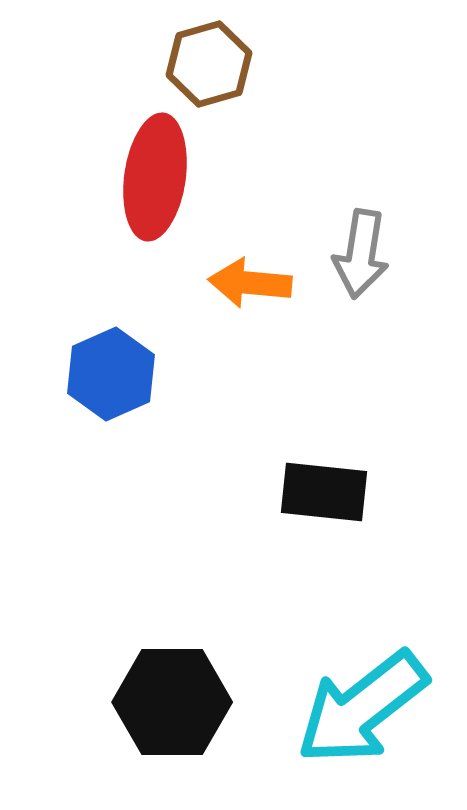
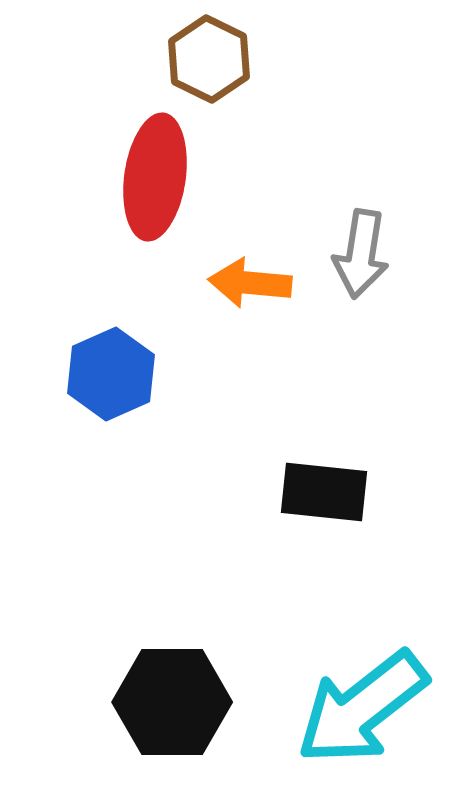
brown hexagon: moved 5 px up; rotated 18 degrees counterclockwise
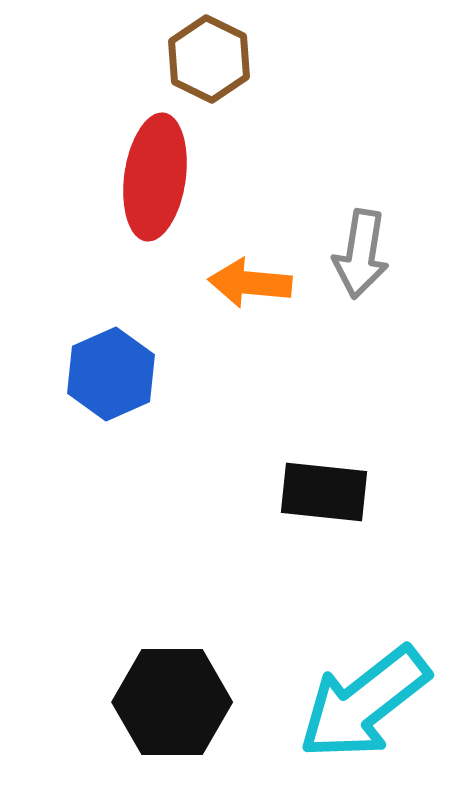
cyan arrow: moved 2 px right, 5 px up
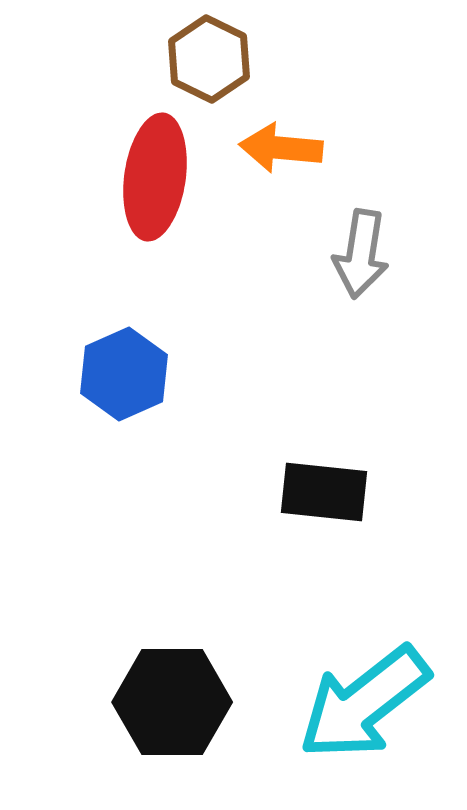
orange arrow: moved 31 px right, 135 px up
blue hexagon: moved 13 px right
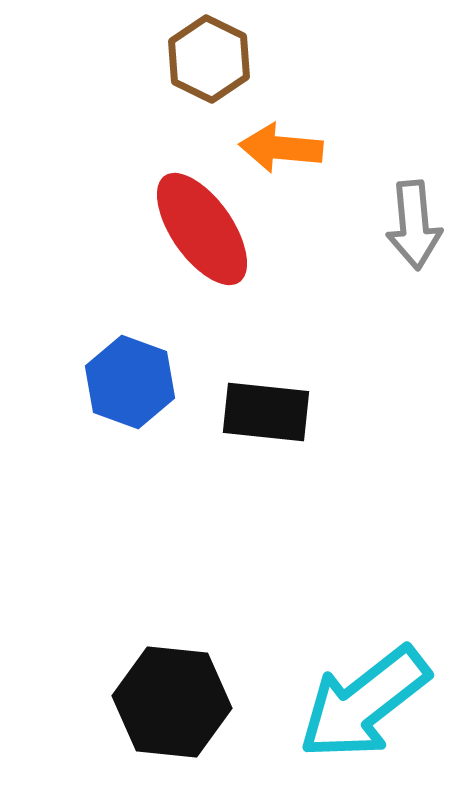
red ellipse: moved 47 px right, 52 px down; rotated 43 degrees counterclockwise
gray arrow: moved 53 px right, 29 px up; rotated 14 degrees counterclockwise
blue hexagon: moved 6 px right, 8 px down; rotated 16 degrees counterclockwise
black rectangle: moved 58 px left, 80 px up
black hexagon: rotated 6 degrees clockwise
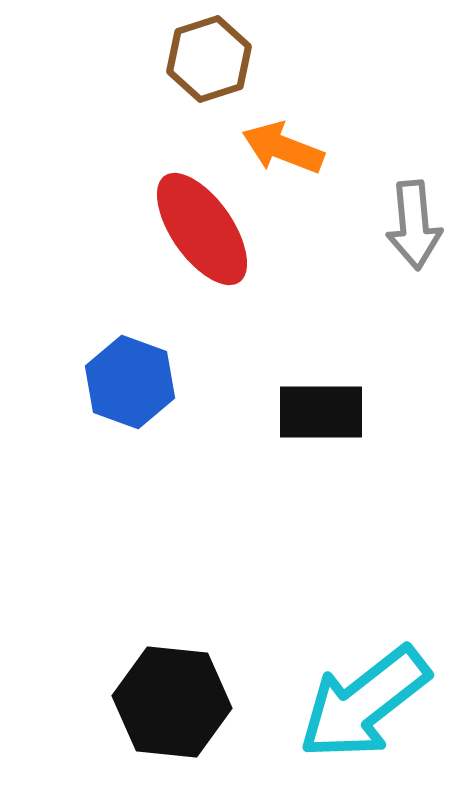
brown hexagon: rotated 16 degrees clockwise
orange arrow: moved 2 px right; rotated 16 degrees clockwise
black rectangle: moved 55 px right; rotated 6 degrees counterclockwise
